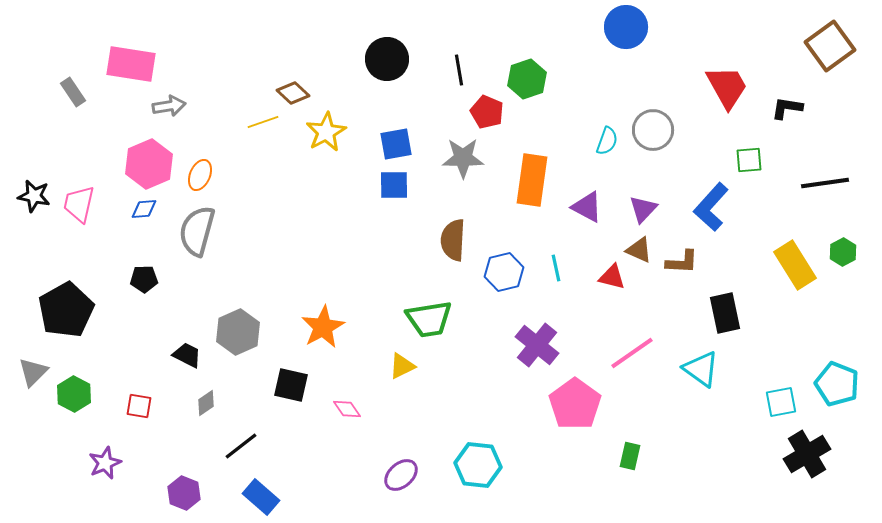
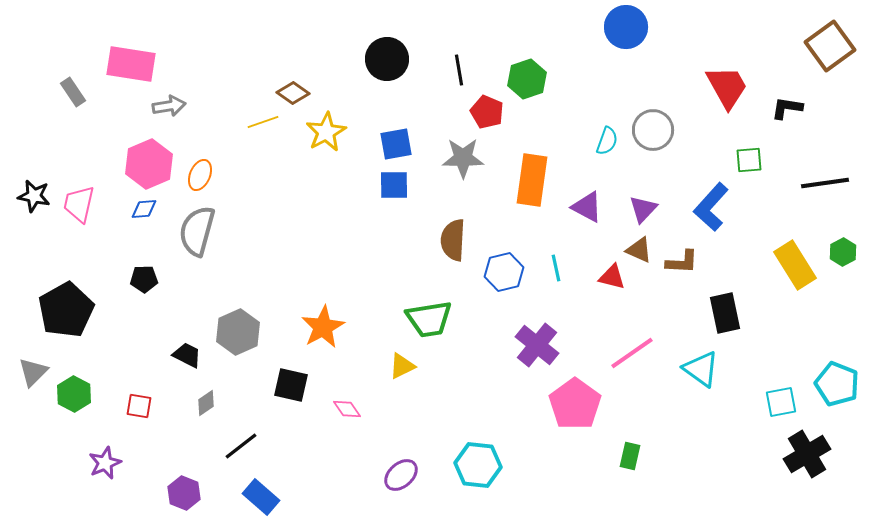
brown diamond at (293, 93): rotated 8 degrees counterclockwise
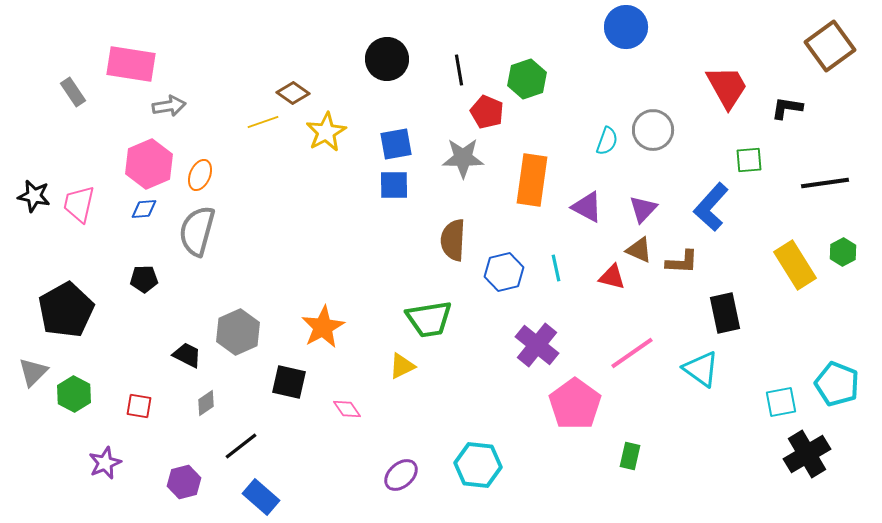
black square at (291, 385): moved 2 px left, 3 px up
purple hexagon at (184, 493): moved 11 px up; rotated 24 degrees clockwise
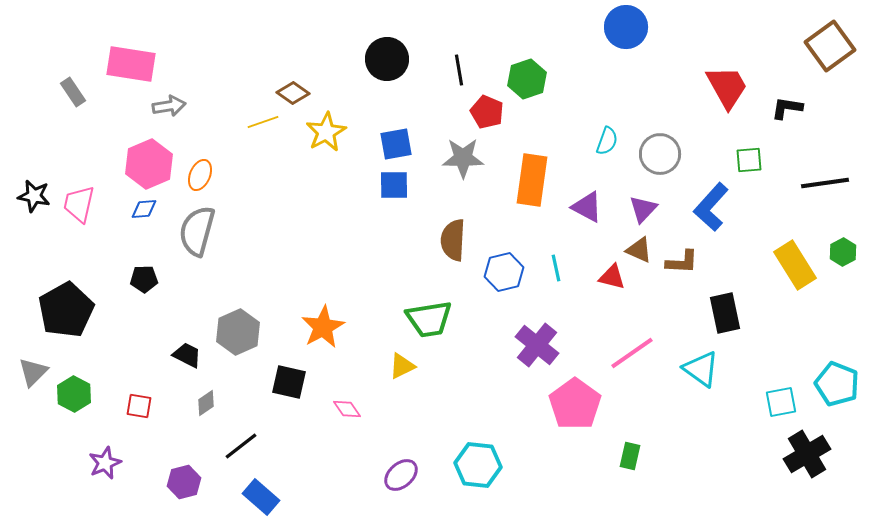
gray circle at (653, 130): moved 7 px right, 24 px down
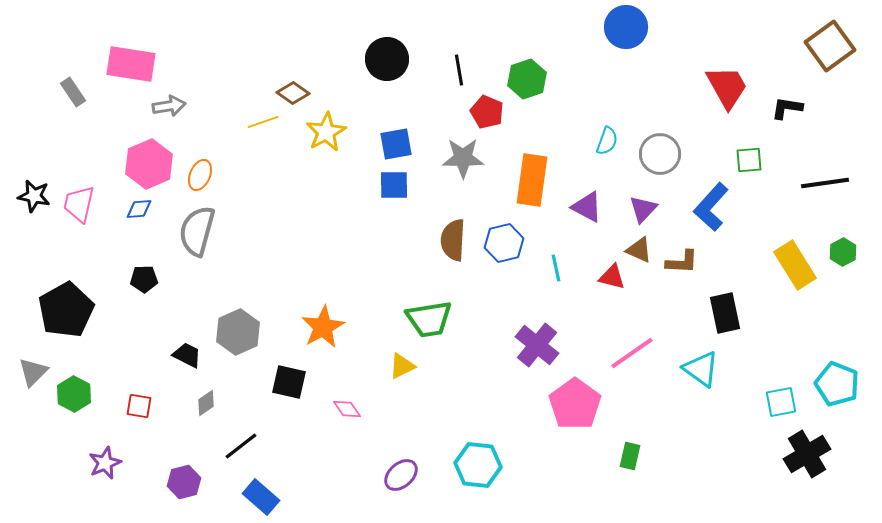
blue diamond at (144, 209): moved 5 px left
blue hexagon at (504, 272): moved 29 px up
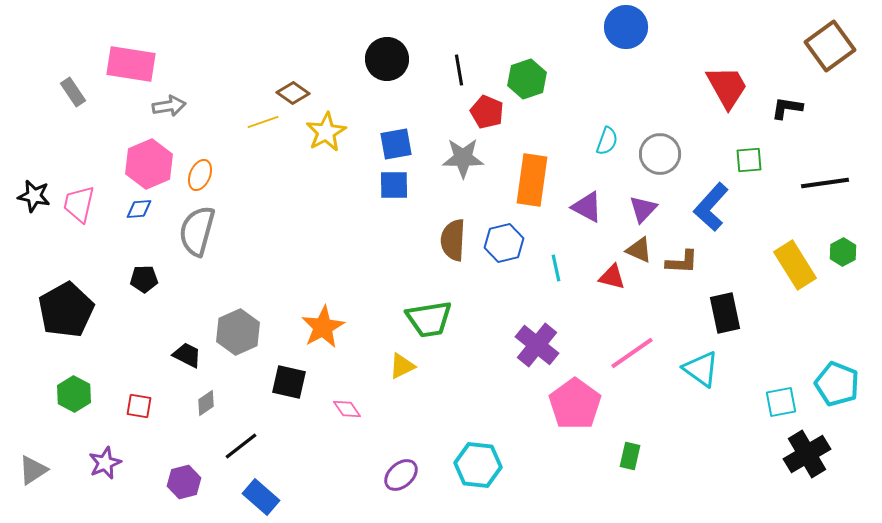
gray triangle at (33, 372): moved 98 px down; rotated 12 degrees clockwise
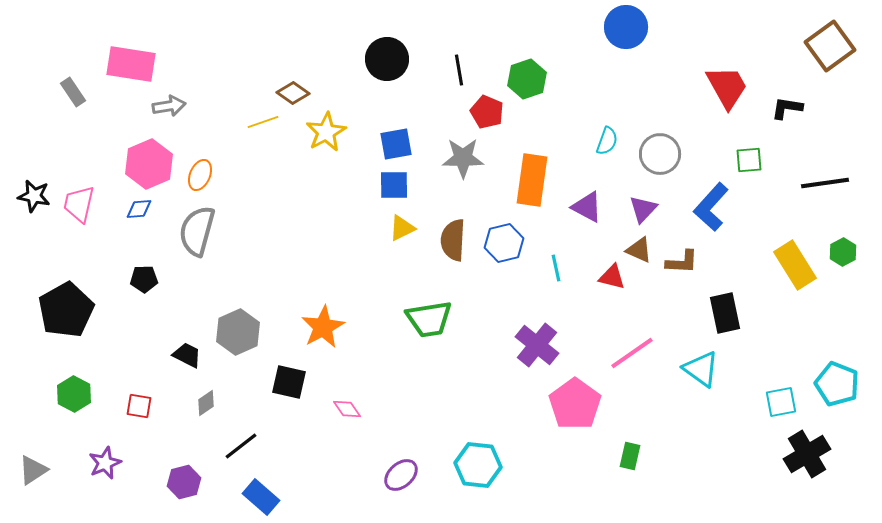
yellow triangle at (402, 366): moved 138 px up
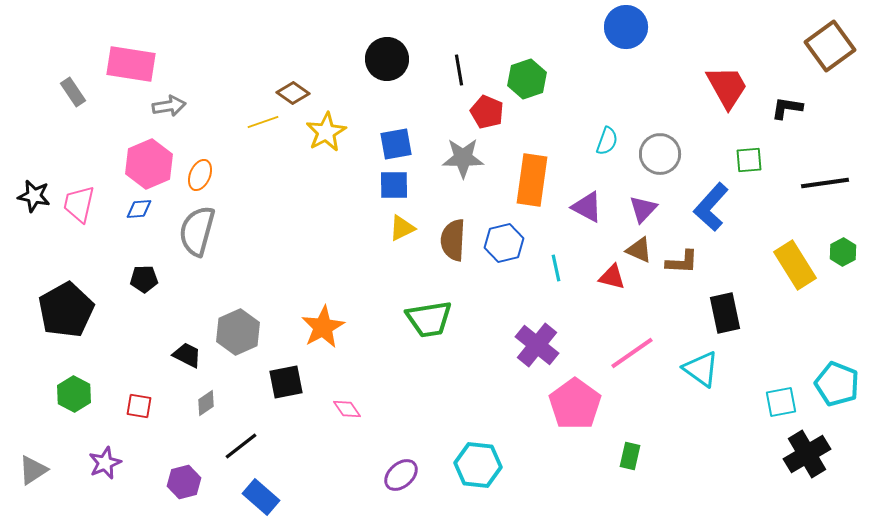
black square at (289, 382): moved 3 px left; rotated 24 degrees counterclockwise
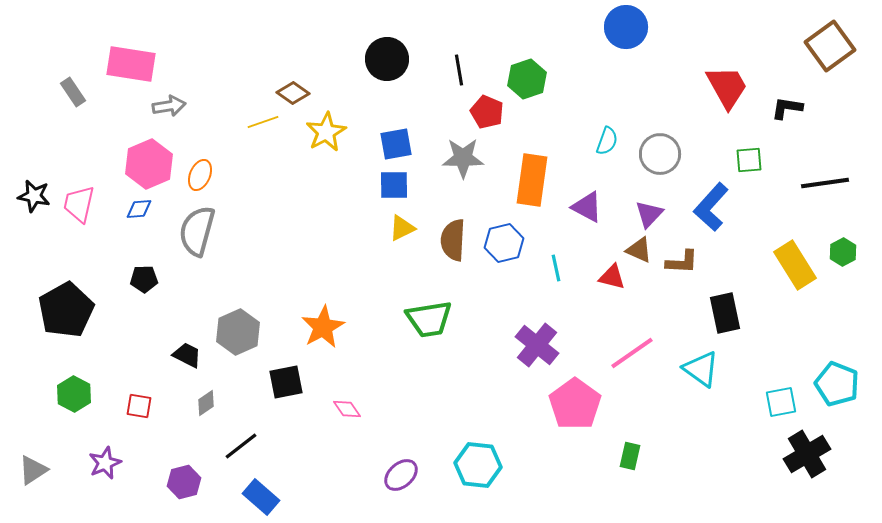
purple triangle at (643, 209): moved 6 px right, 5 px down
